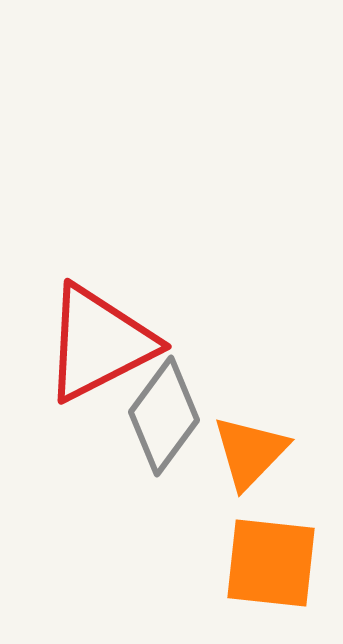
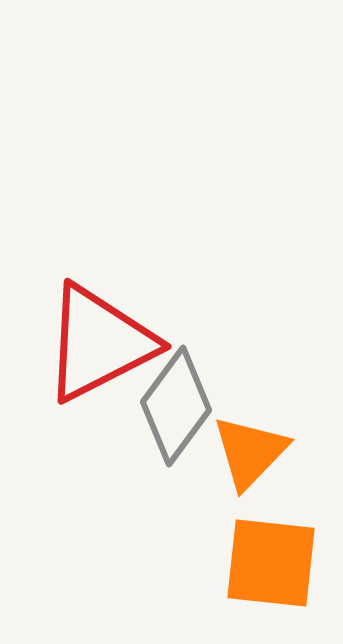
gray diamond: moved 12 px right, 10 px up
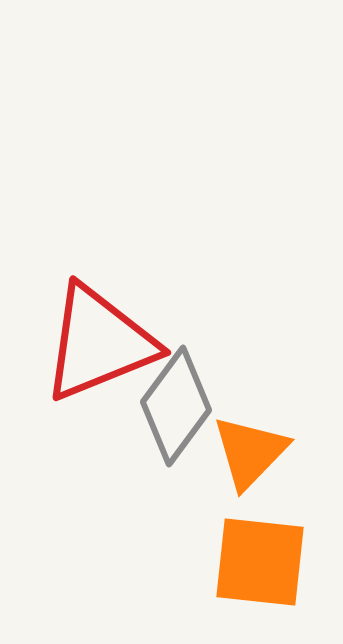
red triangle: rotated 5 degrees clockwise
orange square: moved 11 px left, 1 px up
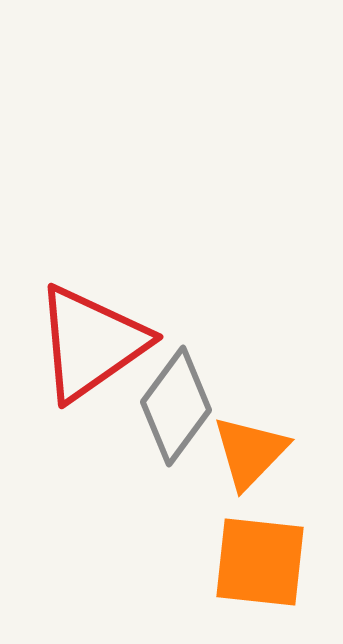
red triangle: moved 8 px left; rotated 13 degrees counterclockwise
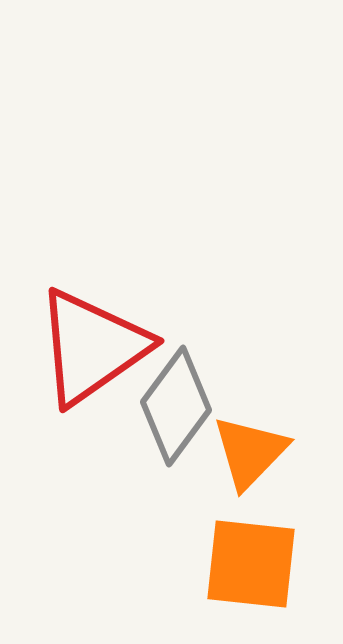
red triangle: moved 1 px right, 4 px down
orange square: moved 9 px left, 2 px down
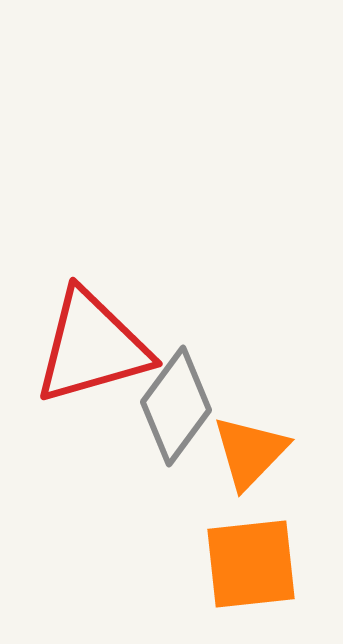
red triangle: rotated 19 degrees clockwise
orange square: rotated 12 degrees counterclockwise
